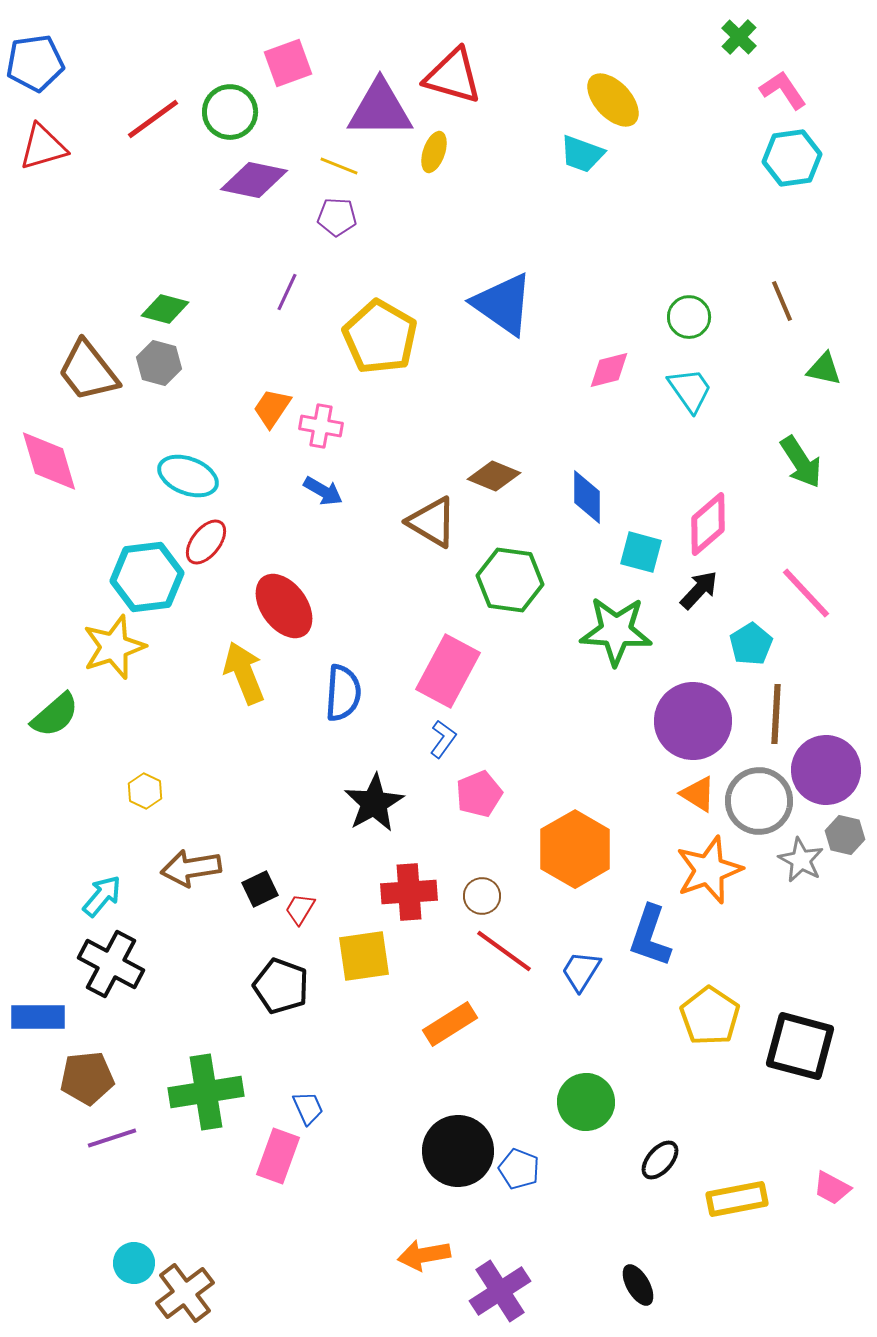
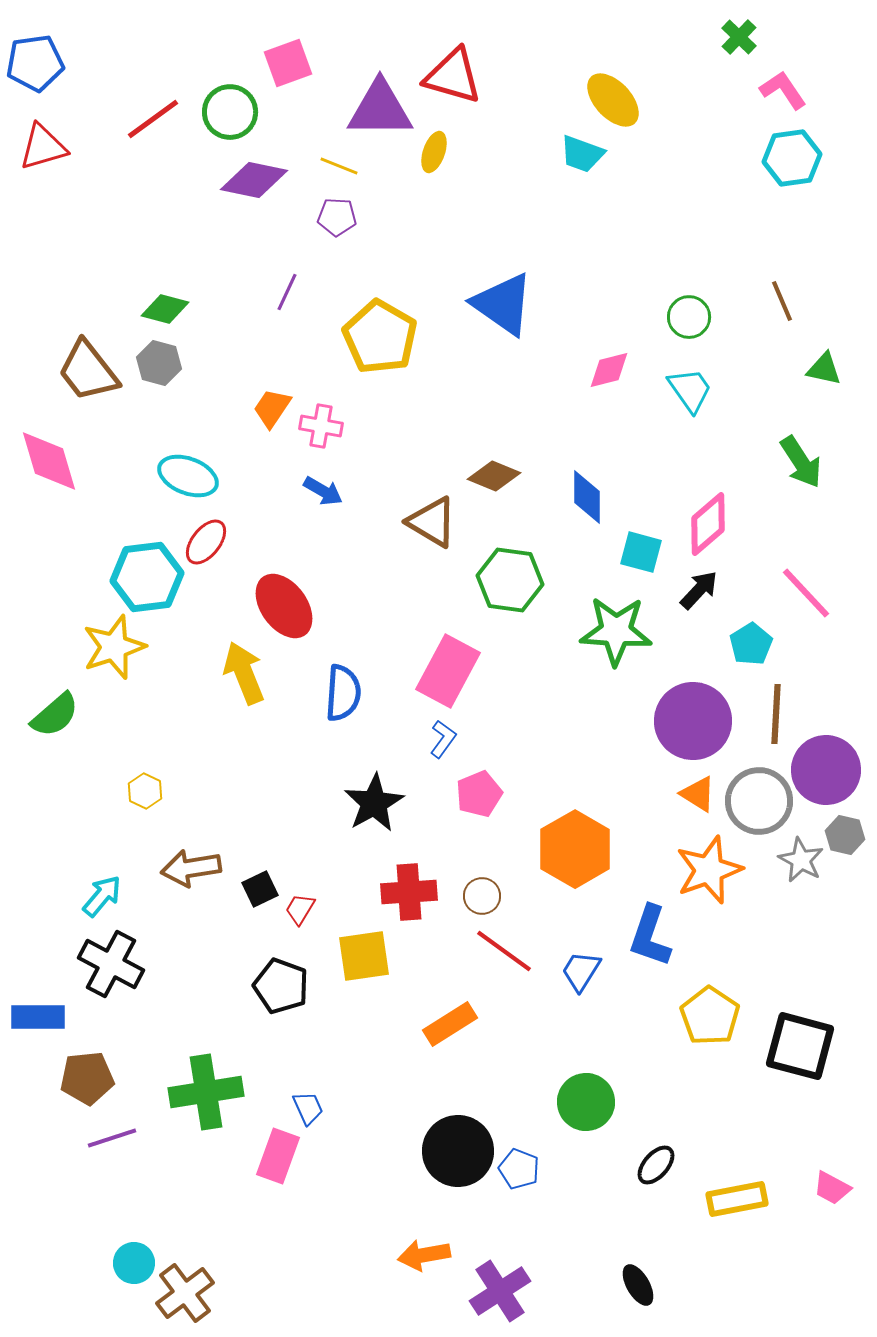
black ellipse at (660, 1160): moved 4 px left, 5 px down
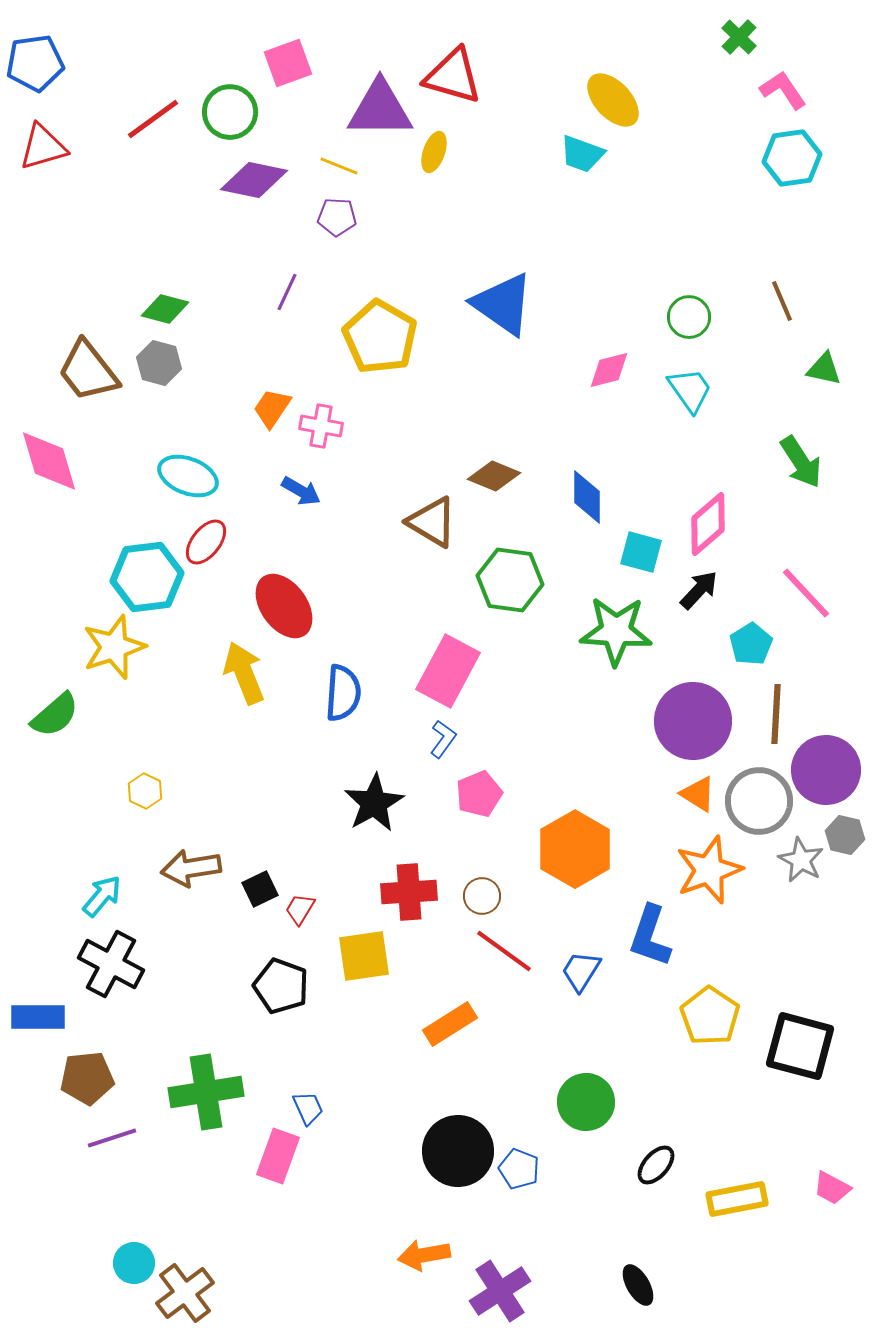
blue arrow at (323, 491): moved 22 px left
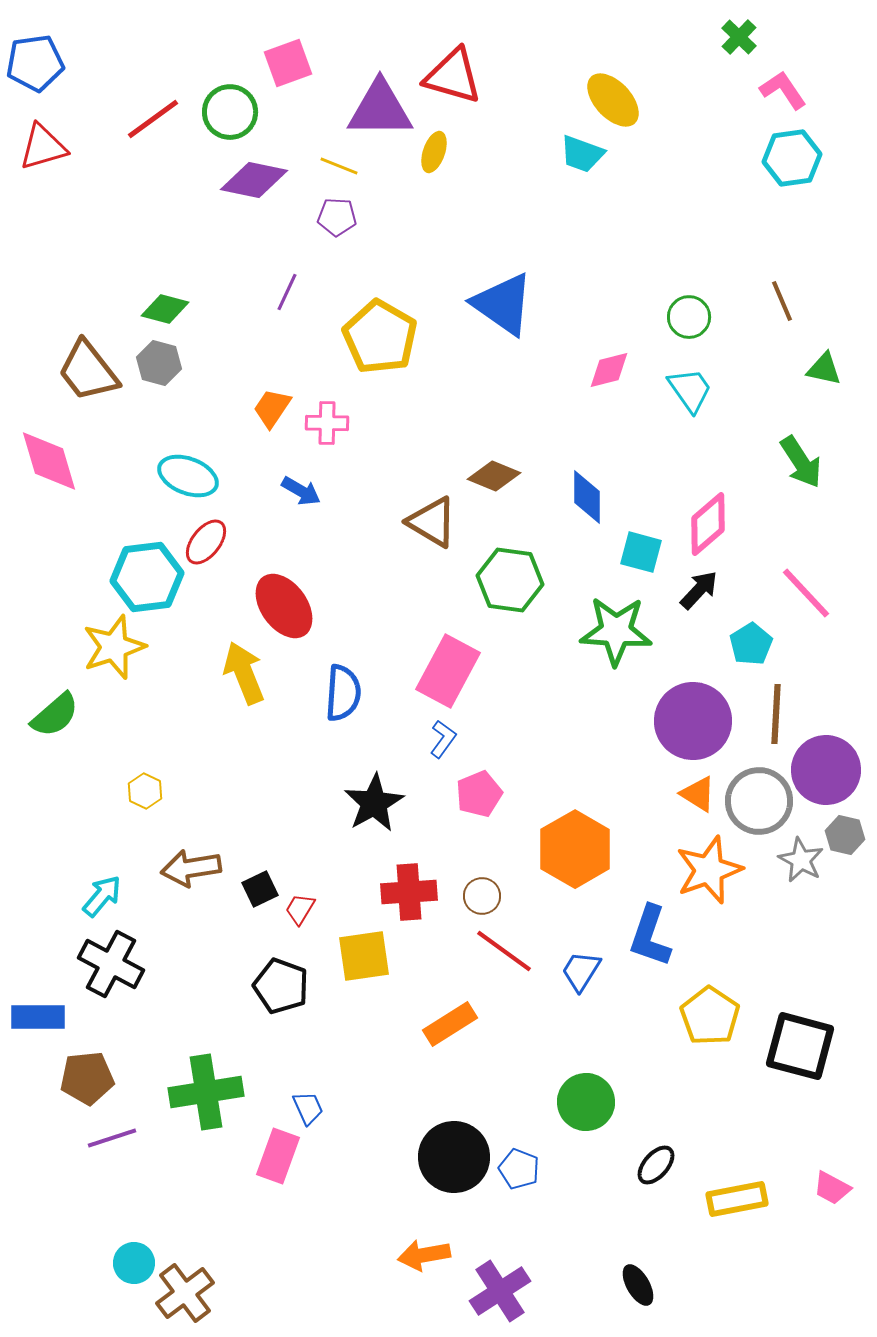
pink cross at (321, 426): moved 6 px right, 3 px up; rotated 9 degrees counterclockwise
black circle at (458, 1151): moved 4 px left, 6 px down
